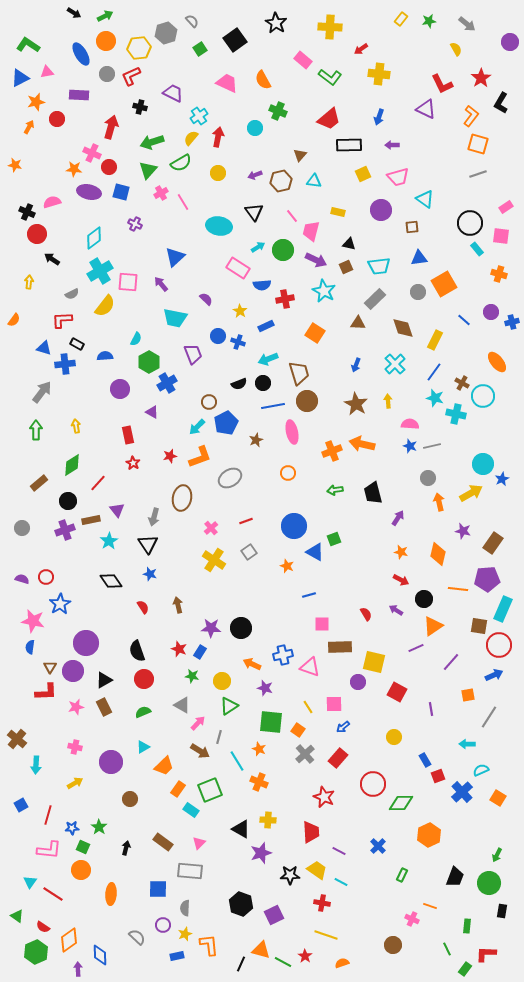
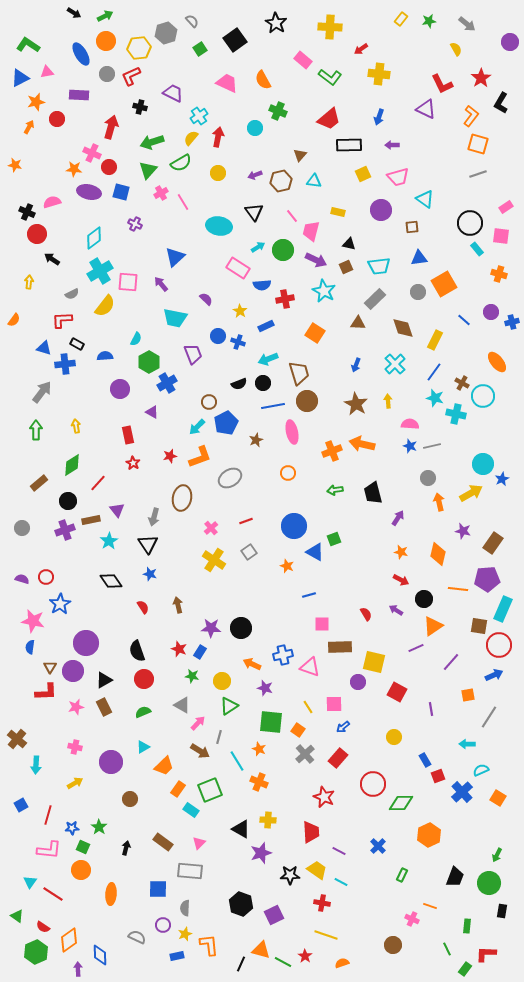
gray semicircle at (137, 937): rotated 18 degrees counterclockwise
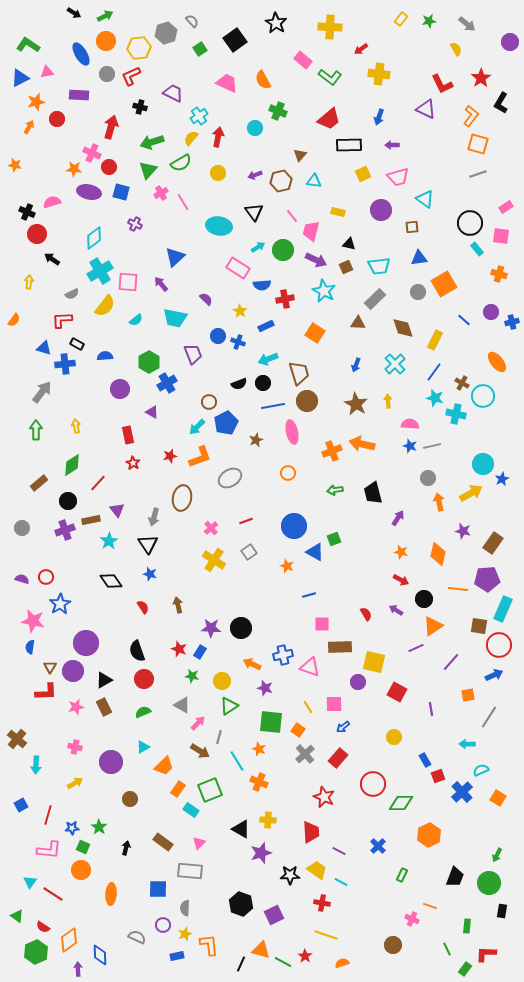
cyan semicircle at (136, 339): moved 19 px up; rotated 24 degrees clockwise
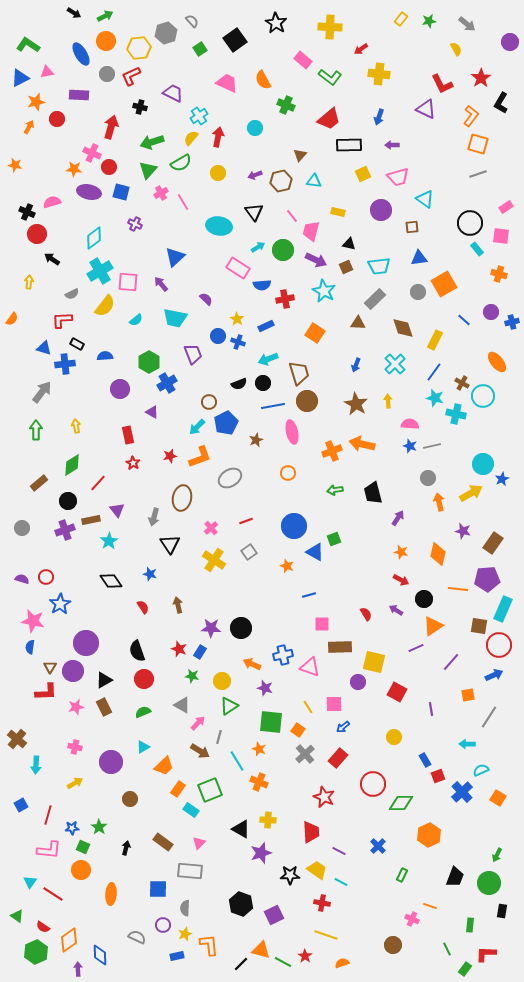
green cross at (278, 111): moved 8 px right, 6 px up
yellow star at (240, 311): moved 3 px left, 8 px down
orange semicircle at (14, 320): moved 2 px left, 1 px up
black triangle at (148, 544): moved 22 px right
green rectangle at (467, 926): moved 3 px right, 1 px up
black line at (241, 964): rotated 21 degrees clockwise
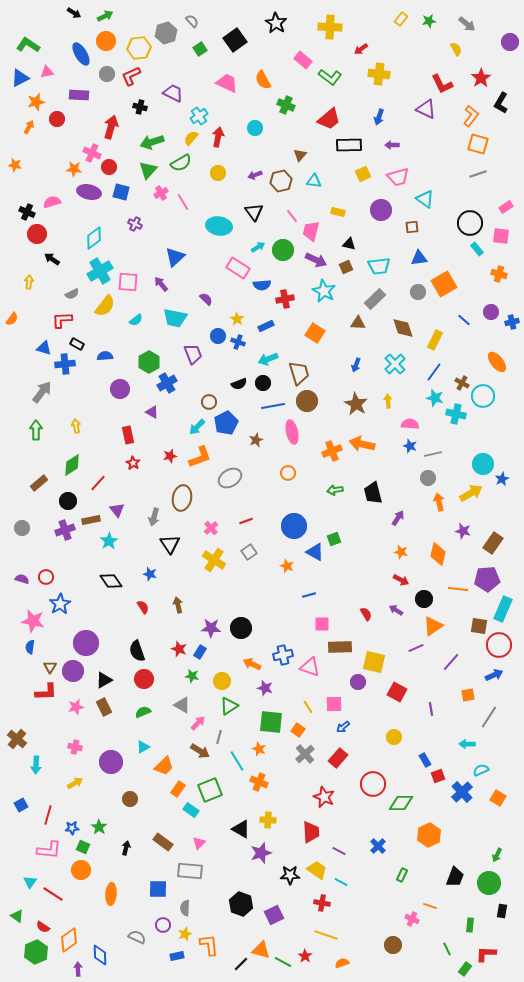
gray line at (432, 446): moved 1 px right, 8 px down
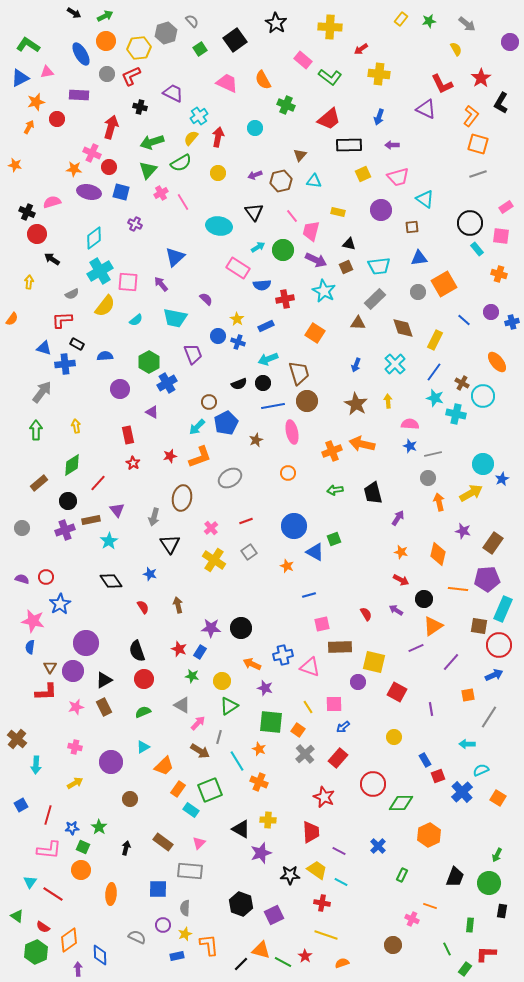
pink square at (322, 624): rotated 14 degrees counterclockwise
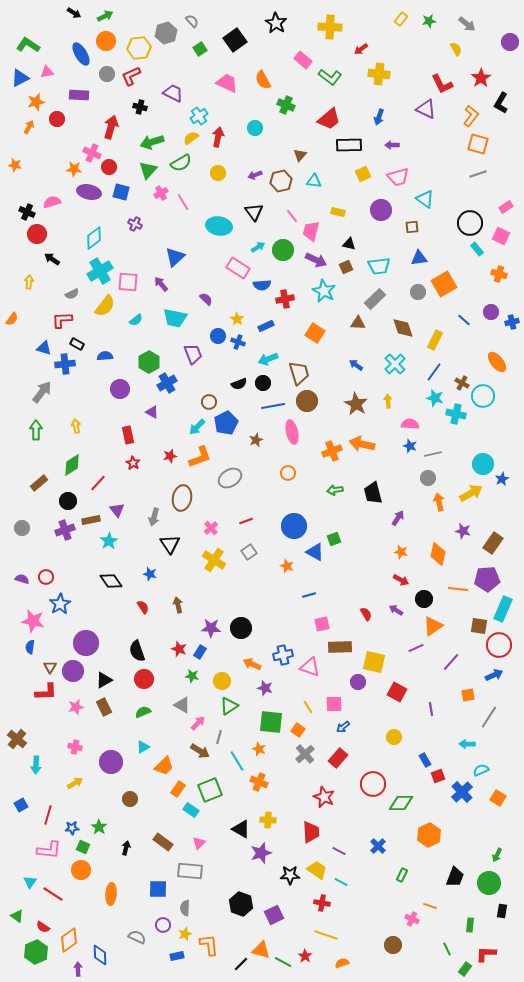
yellow semicircle at (191, 138): rotated 14 degrees clockwise
pink square at (501, 236): rotated 18 degrees clockwise
blue arrow at (356, 365): rotated 104 degrees clockwise
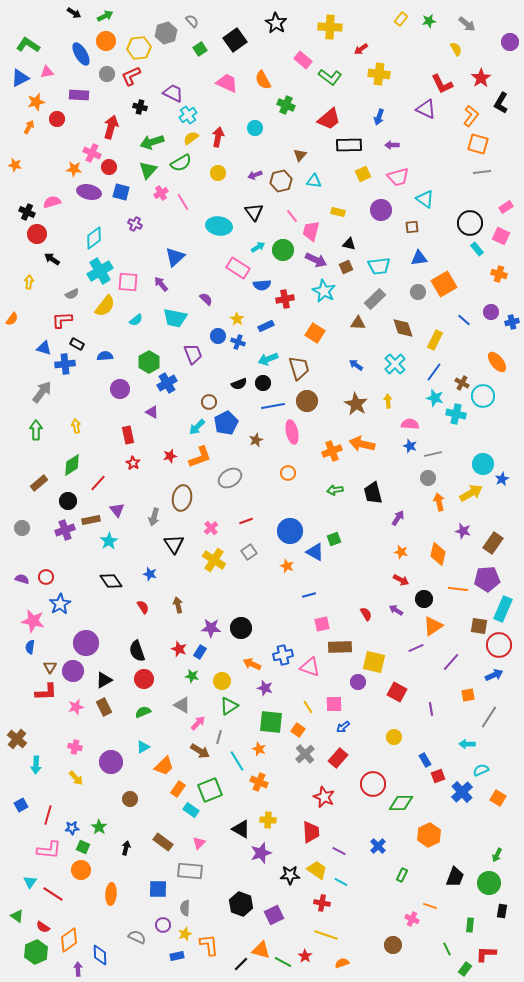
cyan cross at (199, 116): moved 11 px left, 1 px up
gray line at (478, 174): moved 4 px right, 2 px up; rotated 12 degrees clockwise
brown trapezoid at (299, 373): moved 5 px up
blue circle at (294, 526): moved 4 px left, 5 px down
black triangle at (170, 544): moved 4 px right
yellow arrow at (75, 783): moved 1 px right, 5 px up; rotated 77 degrees clockwise
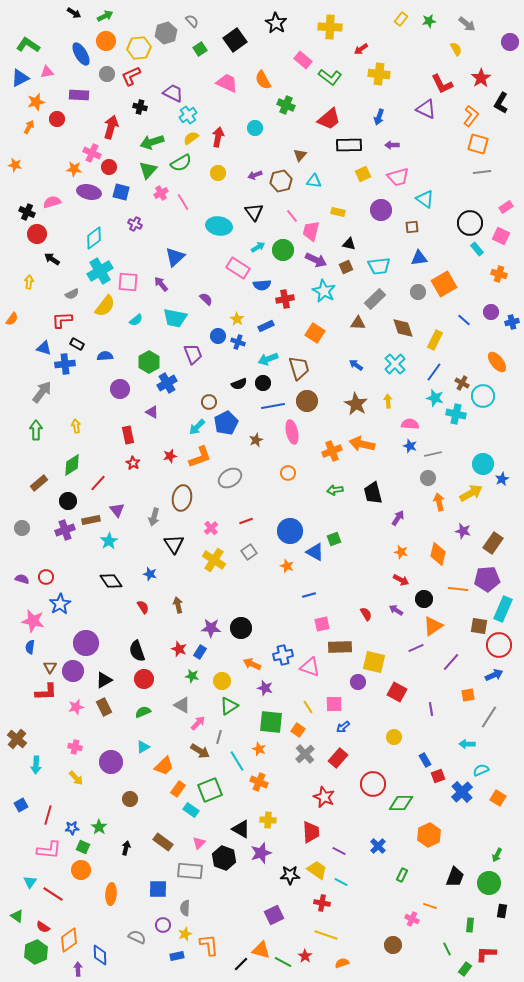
black hexagon at (241, 904): moved 17 px left, 46 px up
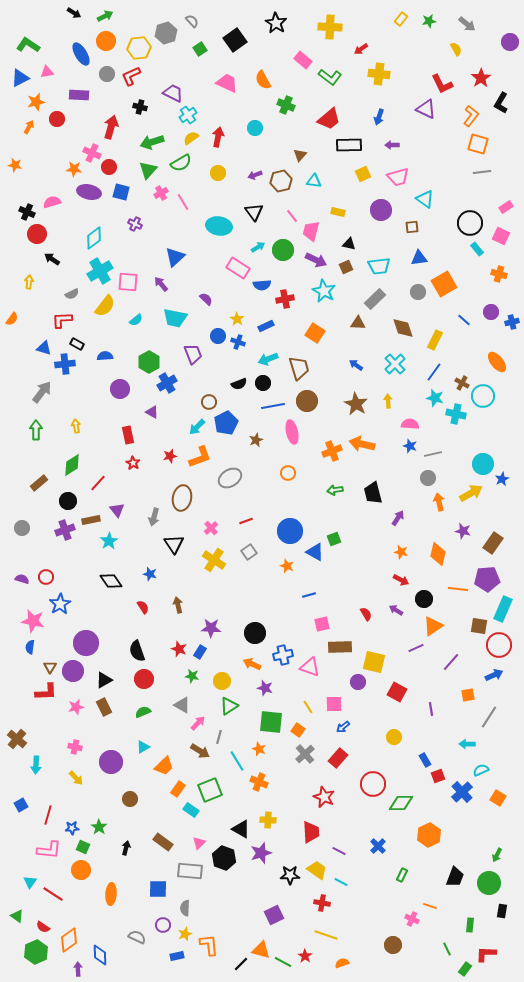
black circle at (241, 628): moved 14 px right, 5 px down
